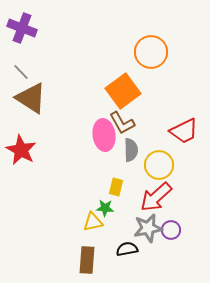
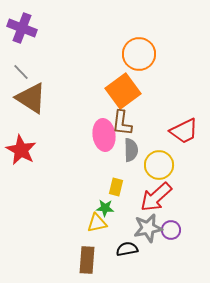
orange circle: moved 12 px left, 2 px down
brown L-shape: rotated 36 degrees clockwise
yellow triangle: moved 4 px right, 1 px down
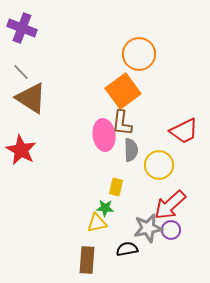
red arrow: moved 14 px right, 8 px down
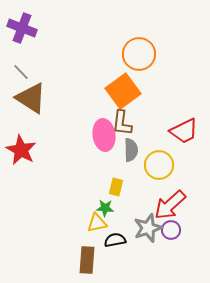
gray star: rotated 8 degrees counterclockwise
black semicircle: moved 12 px left, 9 px up
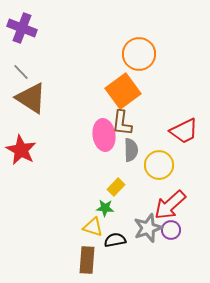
yellow rectangle: rotated 30 degrees clockwise
yellow triangle: moved 4 px left, 4 px down; rotated 30 degrees clockwise
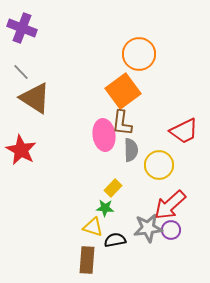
brown triangle: moved 4 px right
yellow rectangle: moved 3 px left, 1 px down
gray star: rotated 12 degrees clockwise
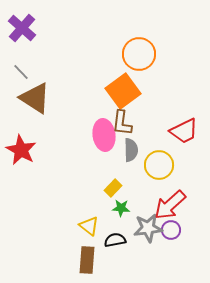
purple cross: rotated 20 degrees clockwise
green star: moved 16 px right
yellow triangle: moved 4 px left, 1 px up; rotated 20 degrees clockwise
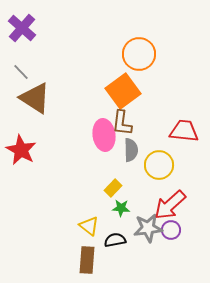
red trapezoid: rotated 148 degrees counterclockwise
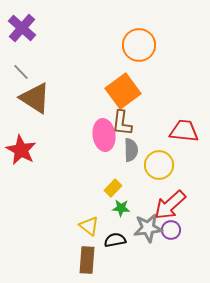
orange circle: moved 9 px up
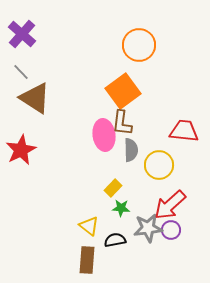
purple cross: moved 6 px down
red star: rotated 16 degrees clockwise
